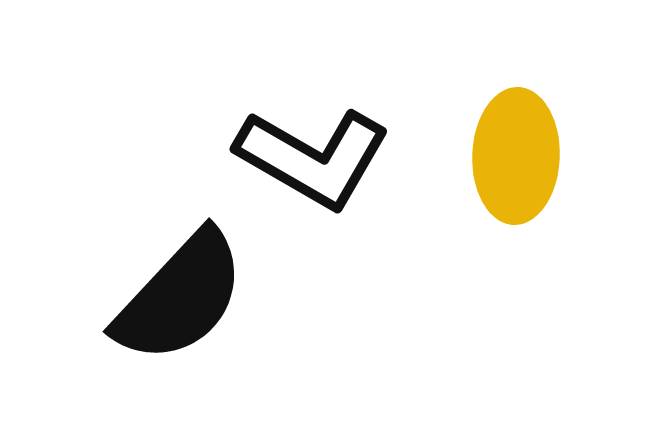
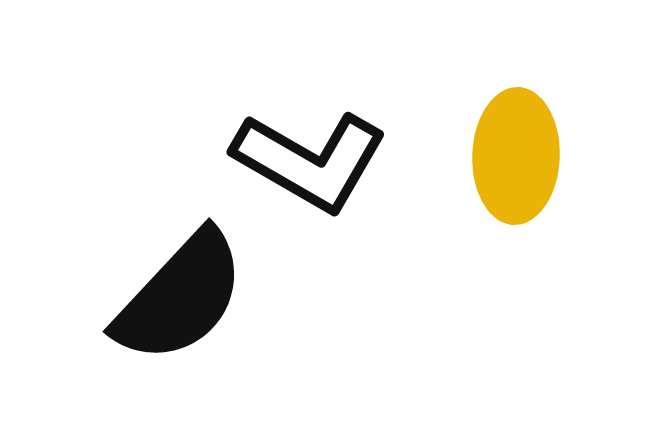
black L-shape: moved 3 px left, 3 px down
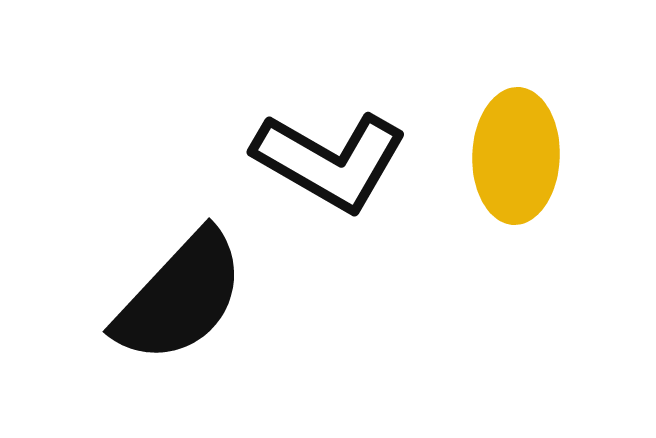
black L-shape: moved 20 px right
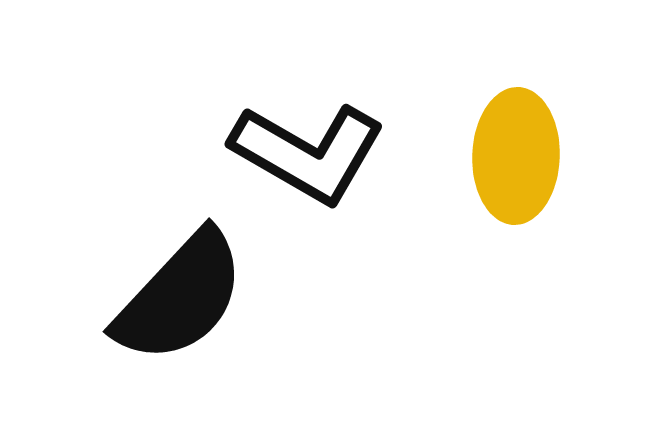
black L-shape: moved 22 px left, 8 px up
